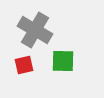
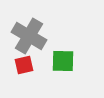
gray cross: moved 6 px left, 6 px down
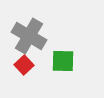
red square: rotated 30 degrees counterclockwise
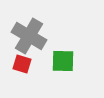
red square: moved 2 px left, 1 px up; rotated 30 degrees counterclockwise
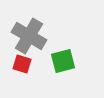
green square: rotated 15 degrees counterclockwise
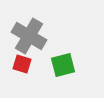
green square: moved 4 px down
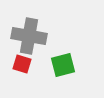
gray cross: rotated 20 degrees counterclockwise
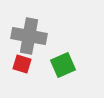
green square: rotated 10 degrees counterclockwise
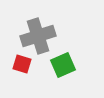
gray cross: moved 9 px right; rotated 28 degrees counterclockwise
